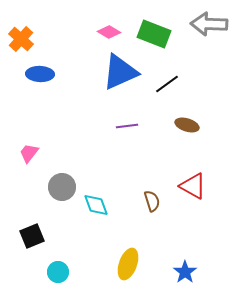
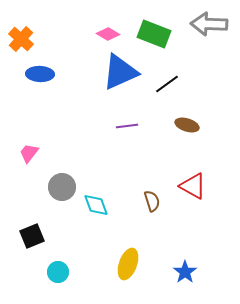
pink diamond: moved 1 px left, 2 px down
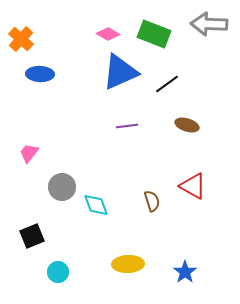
yellow ellipse: rotated 68 degrees clockwise
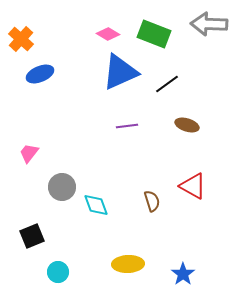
blue ellipse: rotated 24 degrees counterclockwise
blue star: moved 2 px left, 2 px down
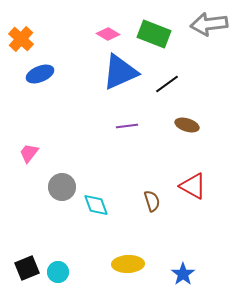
gray arrow: rotated 9 degrees counterclockwise
black square: moved 5 px left, 32 px down
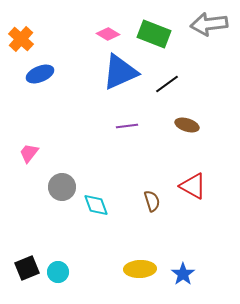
yellow ellipse: moved 12 px right, 5 px down
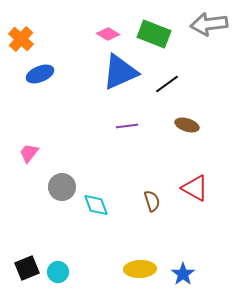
red triangle: moved 2 px right, 2 px down
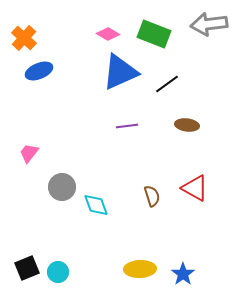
orange cross: moved 3 px right, 1 px up
blue ellipse: moved 1 px left, 3 px up
brown ellipse: rotated 10 degrees counterclockwise
brown semicircle: moved 5 px up
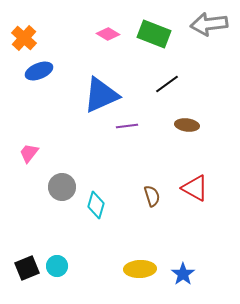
blue triangle: moved 19 px left, 23 px down
cyan diamond: rotated 36 degrees clockwise
cyan circle: moved 1 px left, 6 px up
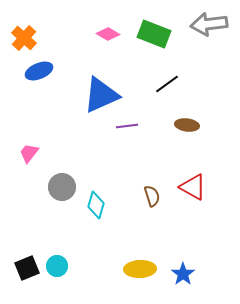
red triangle: moved 2 px left, 1 px up
